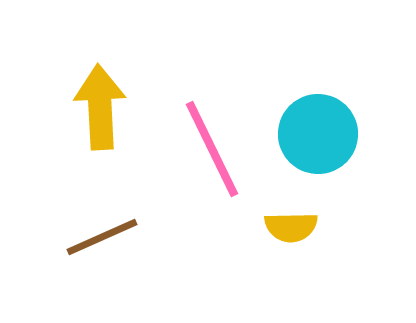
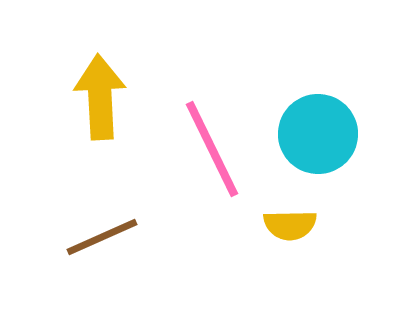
yellow arrow: moved 10 px up
yellow semicircle: moved 1 px left, 2 px up
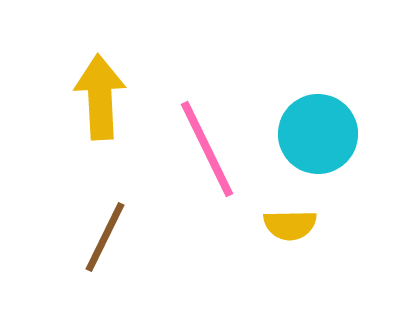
pink line: moved 5 px left
brown line: moved 3 px right; rotated 40 degrees counterclockwise
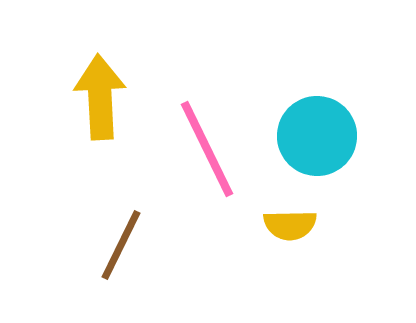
cyan circle: moved 1 px left, 2 px down
brown line: moved 16 px right, 8 px down
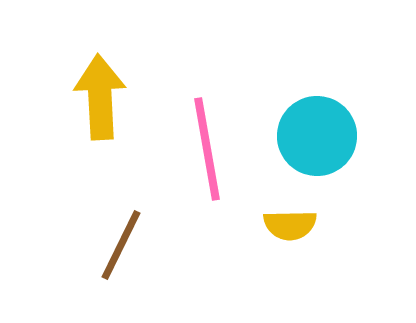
pink line: rotated 16 degrees clockwise
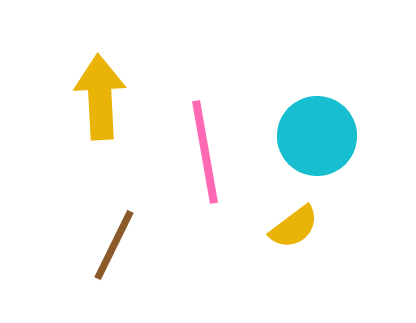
pink line: moved 2 px left, 3 px down
yellow semicircle: moved 4 px right, 2 px down; rotated 36 degrees counterclockwise
brown line: moved 7 px left
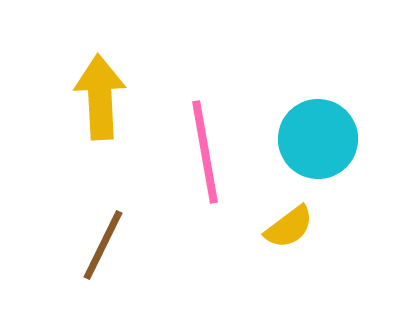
cyan circle: moved 1 px right, 3 px down
yellow semicircle: moved 5 px left
brown line: moved 11 px left
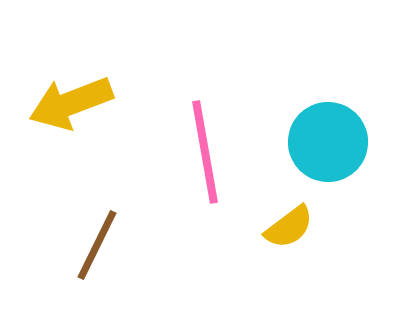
yellow arrow: moved 29 px left, 6 px down; rotated 108 degrees counterclockwise
cyan circle: moved 10 px right, 3 px down
brown line: moved 6 px left
